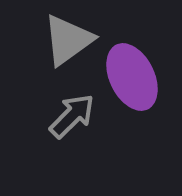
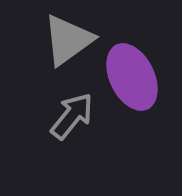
gray arrow: rotated 6 degrees counterclockwise
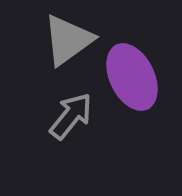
gray arrow: moved 1 px left
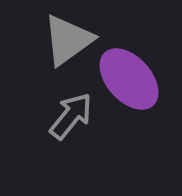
purple ellipse: moved 3 px left, 2 px down; rotated 16 degrees counterclockwise
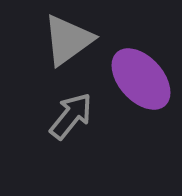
purple ellipse: moved 12 px right
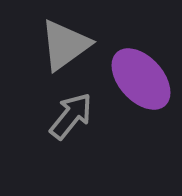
gray triangle: moved 3 px left, 5 px down
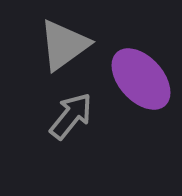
gray triangle: moved 1 px left
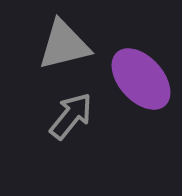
gray triangle: rotated 22 degrees clockwise
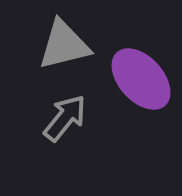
gray arrow: moved 6 px left, 2 px down
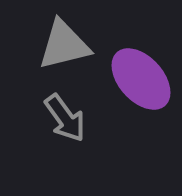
gray arrow: rotated 105 degrees clockwise
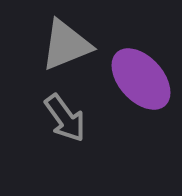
gray triangle: moved 2 px right; rotated 8 degrees counterclockwise
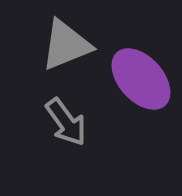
gray arrow: moved 1 px right, 4 px down
